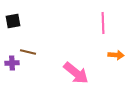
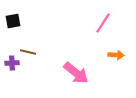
pink line: rotated 35 degrees clockwise
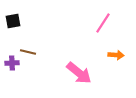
pink arrow: moved 3 px right
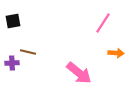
orange arrow: moved 2 px up
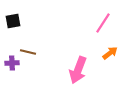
orange arrow: moved 6 px left; rotated 42 degrees counterclockwise
pink arrow: moved 1 px left, 3 px up; rotated 72 degrees clockwise
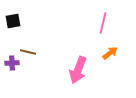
pink line: rotated 20 degrees counterclockwise
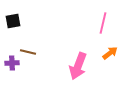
pink arrow: moved 4 px up
